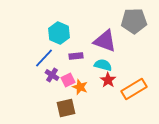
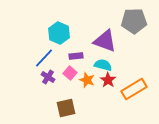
purple cross: moved 4 px left, 2 px down
pink square: moved 2 px right, 7 px up; rotated 24 degrees counterclockwise
orange star: moved 7 px right, 7 px up
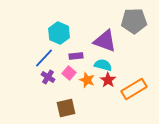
pink square: moved 1 px left
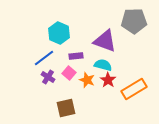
blue line: rotated 10 degrees clockwise
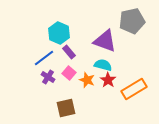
gray pentagon: moved 2 px left; rotated 10 degrees counterclockwise
purple rectangle: moved 7 px left, 4 px up; rotated 56 degrees clockwise
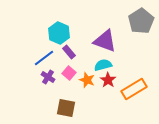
gray pentagon: moved 9 px right; rotated 20 degrees counterclockwise
cyan semicircle: rotated 30 degrees counterclockwise
brown square: rotated 24 degrees clockwise
